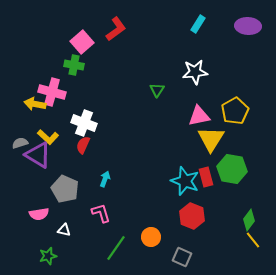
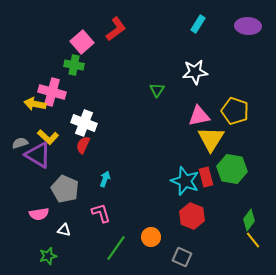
yellow pentagon: rotated 24 degrees counterclockwise
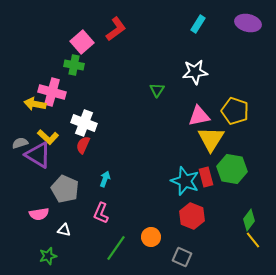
purple ellipse: moved 3 px up; rotated 10 degrees clockwise
pink L-shape: rotated 140 degrees counterclockwise
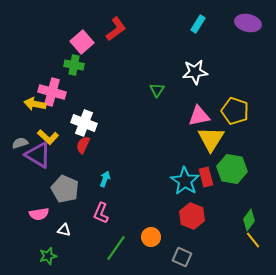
cyan star: rotated 12 degrees clockwise
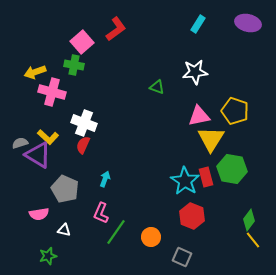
green triangle: moved 3 px up; rotated 42 degrees counterclockwise
yellow arrow: moved 32 px up; rotated 30 degrees counterclockwise
green line: moved 16 px up
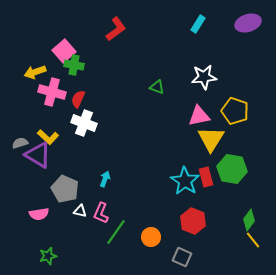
purple ellipse: rotated 30 degrees counterclockwise
pink square: moved 18 px left, 9 px down
white star: moved 9 px right, 5 px down
red semicircle: moved 5 px left, 46 px up
red hexagon: moved 1 px right, 5 px down
white triangle: moved 16 px right, 19 px up
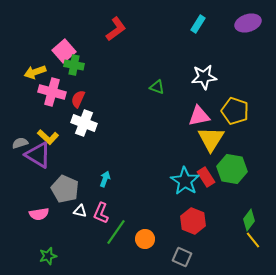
red rectangle: rotated 18 degrees counterclockwise
orange circle: moved 6 px left, 2 px down
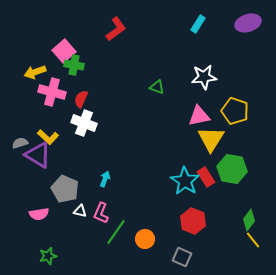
red semicircle: moved 3 px right
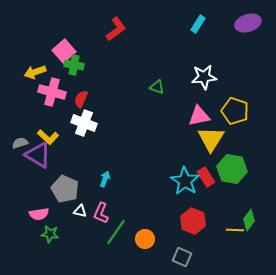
yellow line: moved 18 px left, 10 px up; rotated 48 degrees counterclockwise
green star: moved 2 px right, 22 px up; rotated 24 degrees clockwise
